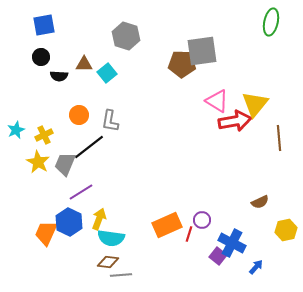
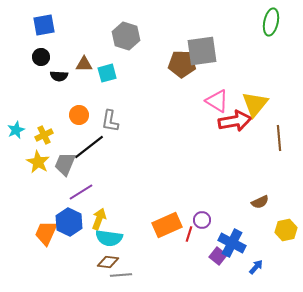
cyan square: rotated 24 degrees clockwise
cyan semicircle: moved 2 px left
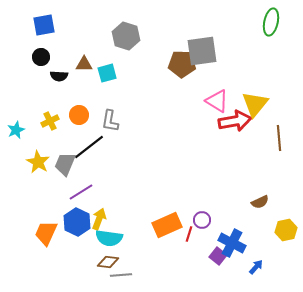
yellow cross: moved 6 px right, 14 px up
blue hexagon: moved 8 px right
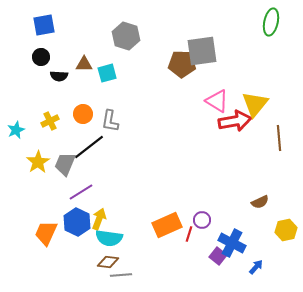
orange circle: moved 4 px right, 1 px up
yellow star: rotated 10 degrees clockwise
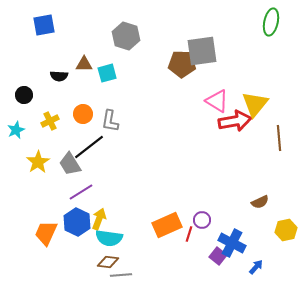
black circle: moved 17 px left, 38 px down
gray trapezoid: moved 5 px right; rotated 55 degrees counterclockwise
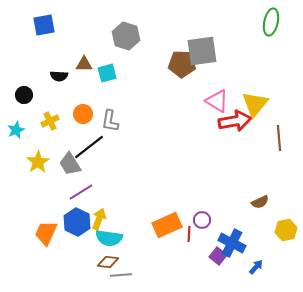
red line: rotated 14 degrees counterclockwise
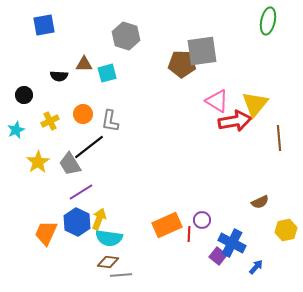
green ellipse: moved 3 px left, 1 px up
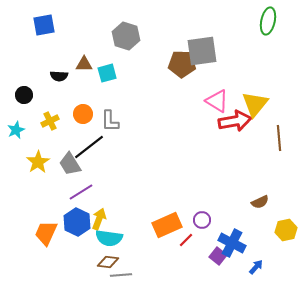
gray L-shape: rotated 10 degrees counterclockwise
red line: moved 3 px left, 6 px down; rotated 42 degrees clockwise
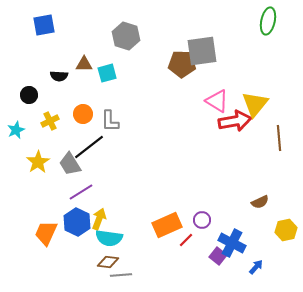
black circle: moved 5 px right
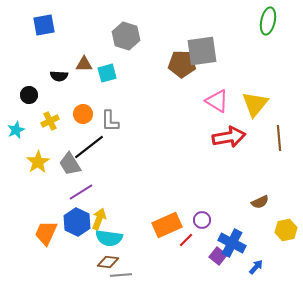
red arrow: moved 6 px left, 16 px down
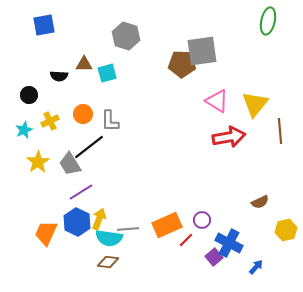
cyan star: moved 8 px right
brown line: moved 1 px right, 7 px up
blue cross: moved 3 px left
purple square: moved 4 px left, 1 px down; rotated 12 degrees clockwise
gray line: moved 7 px right, 46 px up
